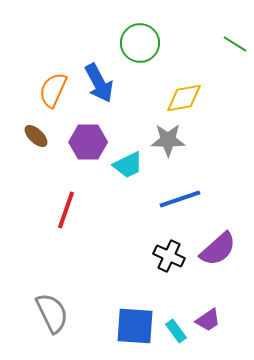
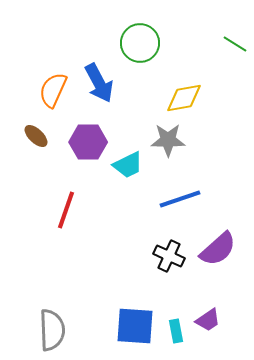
gray semicircle: moved 17 px down; rotated 24 degrees clockwise
cyan rectangle: rotated 25 degrees clockwise
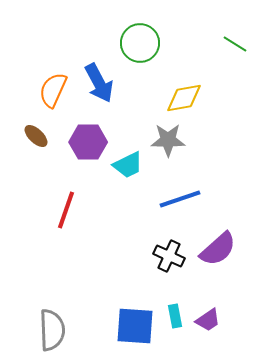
cyan rectangle: moved 1 px left, 15 px up
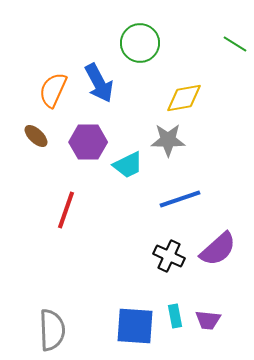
purple trapezoid: rotated 40 degrees clockwise
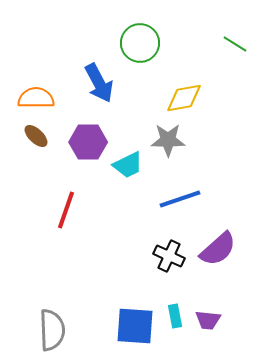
orange semicircle: moved 17 px left, 8 px down; rotated 66 degrees clockwise
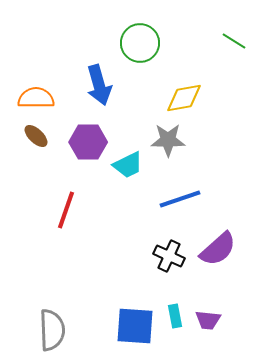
green line: moved 1 px left, 3 px up
blue arrow: moved 2 px down; rotated 12 degrees clockwise
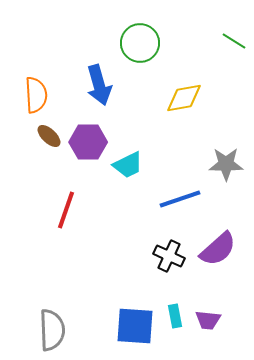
orange semicircle: moved 3 px up; rotated 87 degrees clockwise
brown ellipse: moved 13 px right
gray star: moved 58 px right, 24 px down
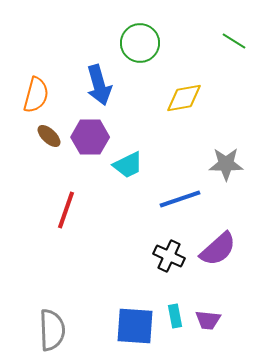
orange semicircle: rotated 18 degrees clockwise
purple hexagon: moved 2 px right, 5 px up
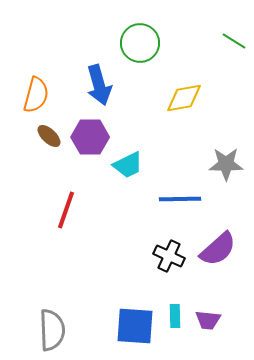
blue line: rotated 18 degrees clockwise
cyan rectangle: rotated 10 degrees clockwise
